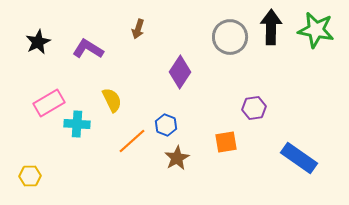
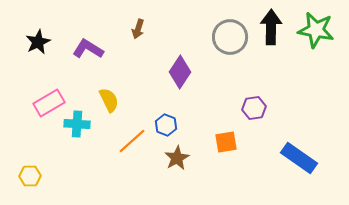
yellow semicircle: moved 3 px left
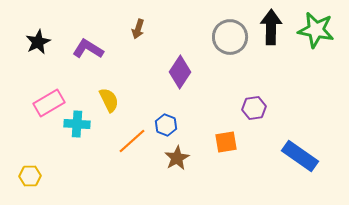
blue rectangle: moved 1 px right, 2 px up
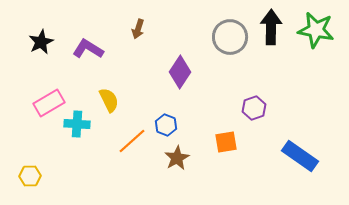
black star: moved 3 px right
purple hexagon: rotated 10 degrees counterclockwise
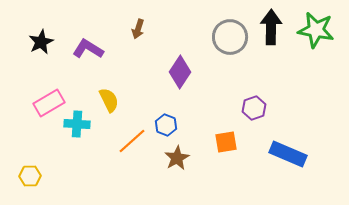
blue rectangle: moved 12 px left, 2 px up; rotated 12 degrees counterclockwise
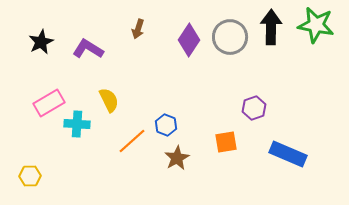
green star: moved 5 px up
purple diamond: moved 9 px right, 32 px up
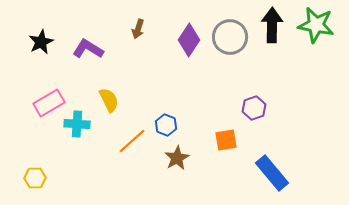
black arrow: moved 1 px right, 2 px up
orange square: moved 2 px up
blue rectangle: moved 16 px left, 19 px down; rotated 27 degrees clockwise
yellow hexagon: moved 5 px right, 2 px down
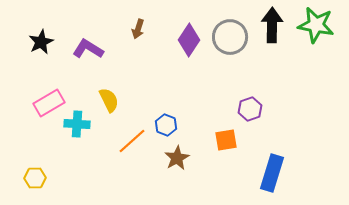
purple hexagon: moved 4 px left, 1 px down
blue rectangle: rotated 57 degrees clockwise
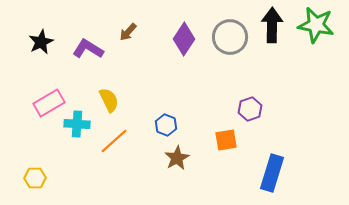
brown arrow: moved 10 px left, 3 px down; rotated 24 degrees clockwise
purple diamond: moved 5 px left, 1 px up
orange line: moved 18 px left
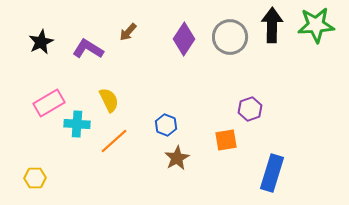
green star: rotated 15 degrees counterclockwise
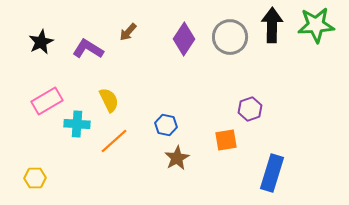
pink rectangle: moved 2 px left, 2 px up
blue hexagon: rotated 10 degrees counterclockwise
